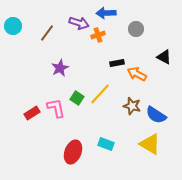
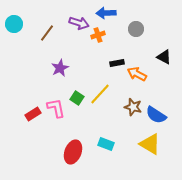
cyan circle: moved 1 px right, 2 px up
brown star: moved 1 px right, 1 px down
red rectangle: moved 1 px right, 1 px down
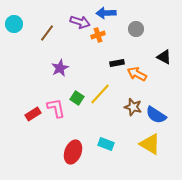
purple arrow: moved 1 px right, 1 px up
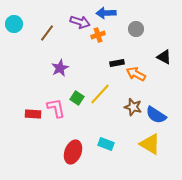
orange arrow: moved 1 px left
red rectangle: rotated 35 degrees clockwise
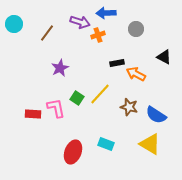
brown star: moved 4 px left
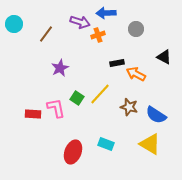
brown line: moved 1 px left, 1 px down
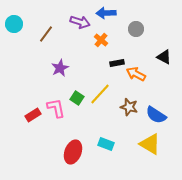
orange cross: moved 3 px right, 5 px down; rotated 32 degrees counterclockwise
red rectangle: moved 1 px down; rotated 35 degrees counterclockwise
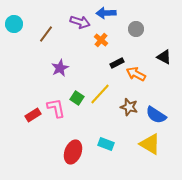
black rectangle: rotated 16 degrees counterclockwise
